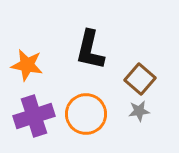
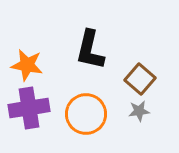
purple cross: moved 5 px left, 8 px up; rotated 9 degrees clockwise
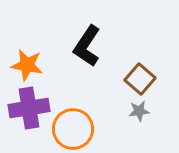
black L-shape: moved 3 px left, 4 px up; rotated 21 degrees clockwise
orange circle: moved 13 px left, 15 px down
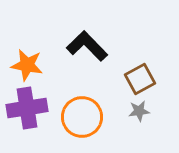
black L-shape: rotated 102 degrees clockwise
brown square: rotated 20 degrees clockwise
purple cross: moved 2 px left
orange circle: moved 9 px right, 12 px up
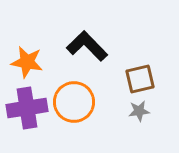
orange star: moved 3 px up
brown square: rotated 16 degrees clockwise
orange circle: moved 8 px left, 15 px up
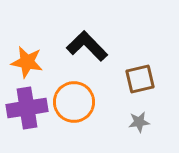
gray star: moved 11 px down
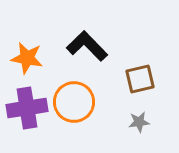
orange star: moved 4 px up
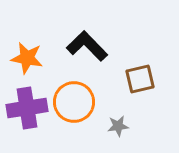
gray star: moved 21 px left, 4 px down
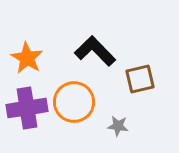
black L-shape: moved 8 px right, 5 px down
orange star: rotated 20 degrees clockwise
gray star: rotated 15 degrees clockwise
